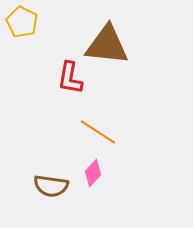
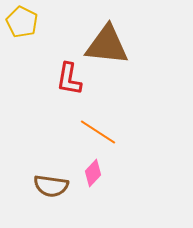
red L-shape: moved 1 px left, 1 px down
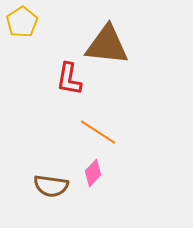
yellow pentagon: rotated 12 degrees clockwise
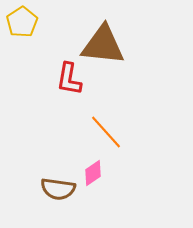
brown triangle: moved 4 px left
orange line: moved 8 px right; rotated 15 degrees clockwise
pink diamond: rotated 12 degrees clockwise
brown semicircle: moved 7 px right, 3 px down
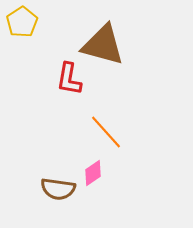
brown triangle: rotated 9 degrees clockwise
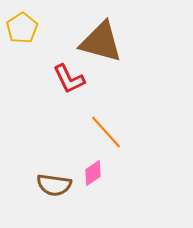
yellow pentagon: moved 6 px down
brown triangle: moved 2 px left, 3 px up
red L-shape: rotated 36 degrees counterclockwise
brown semicircle: moved 4 px left, 4 px up
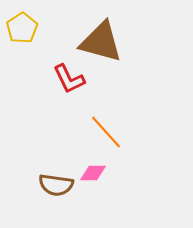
pink diamond: rotated 36 degrees clockwise
brown semicircle: moved 2 px right
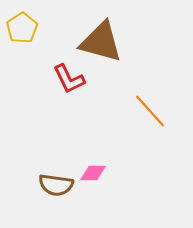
orange line: moved 44 px right, 21 px up
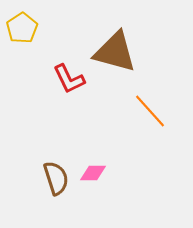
brown triangle: moved 14 px right, 10 px down
brown semicircle: moved 7 px up; rotated 116 degrees counterclockwise
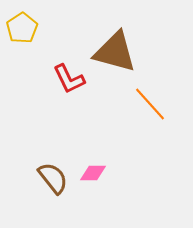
orange line: moved 7 px up
brown semicircle: moved 3 px left; rotated 20 degrees counterclockwise
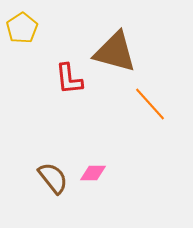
red L-shape: rotated 20 degrees clockwise
